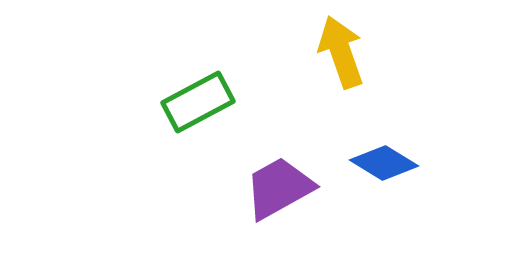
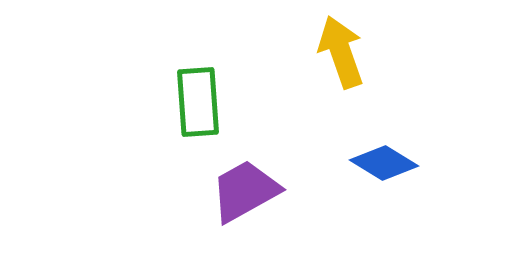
green rectangle: rotated 66 degrees counterclockwise
purple trapezoid: moved 34 px left, 3 px down
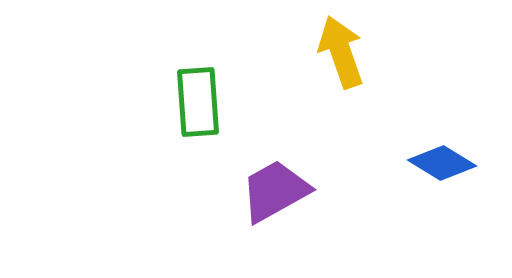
blue diamond: moved 58 px right
purple trapezoid: moved 30 px right
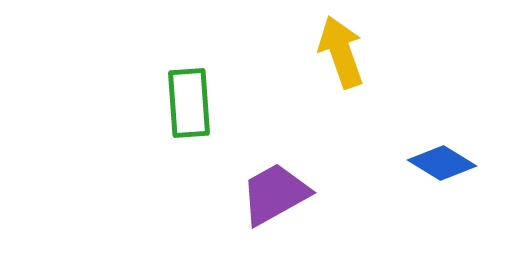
green rectangle: moved 9 px left, 1 px down
purple trapezoid: moved 3 px down
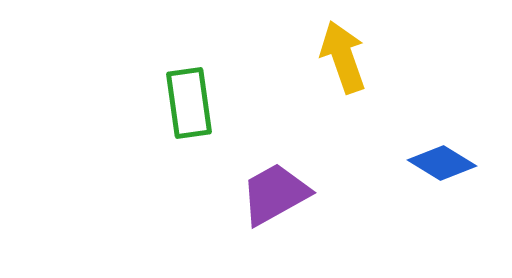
yellow arrow: moved 2 px right, 5 px down
green rectangle: rotated 4 degrees counterclockwise
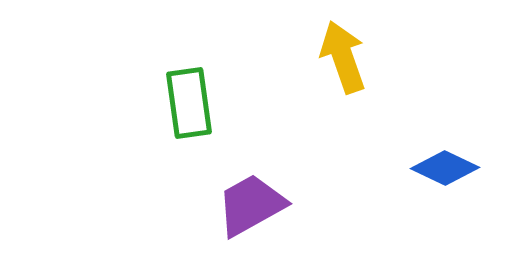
blue diamond: moved 3 px right, 5 px down; rotated 6 degrees counterclockwise
purple trapezoid: moved 24 px left, 11 px down
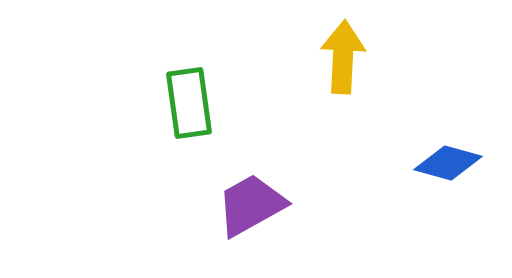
yellow arrow: rotated 22 degrees clockwise
blue diamond: moved 3 px right, 5 px up; rotated 10 degrees counterclockwise
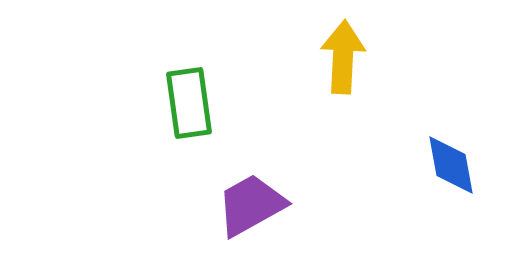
blue diamond: moved 3 px right, 2 px down; rotated 64 degrees clockwise
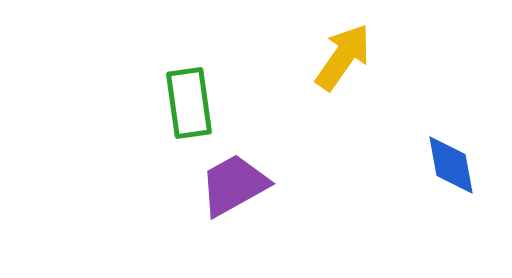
yellow arrow: rotated 32 degrees clockwise
purple trapezoid: moved 17 px left, 20 px up
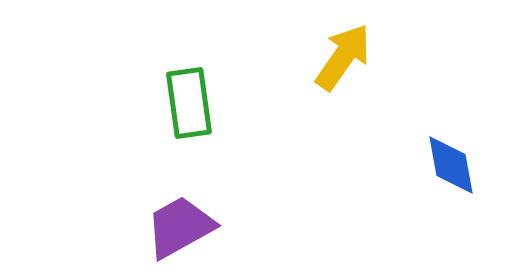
purple trapezoid: moved 54 px left, 42 px down
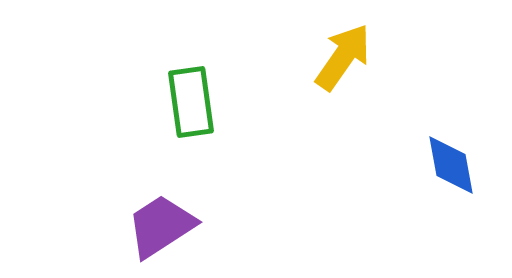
green rectangle: moved 2 px right, 1 px up
purple trapezoid: moved 19 px left, 1 px up; rotated 4 degrees counterclockwise
